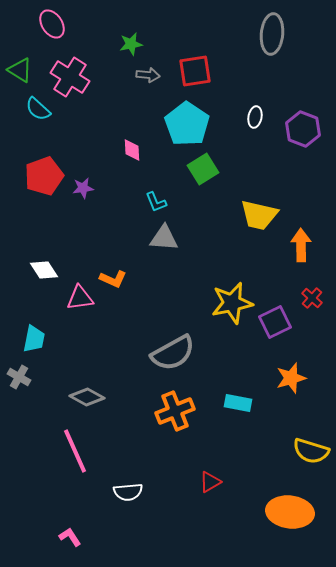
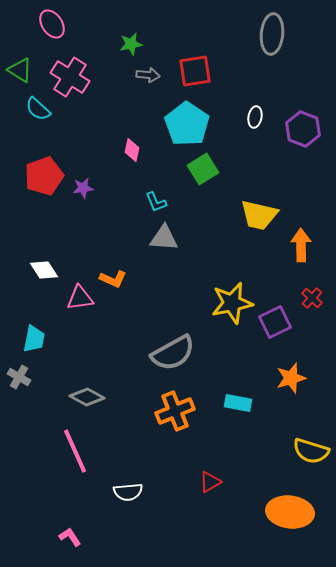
pink diamond: rotated 15 degrees clockwise
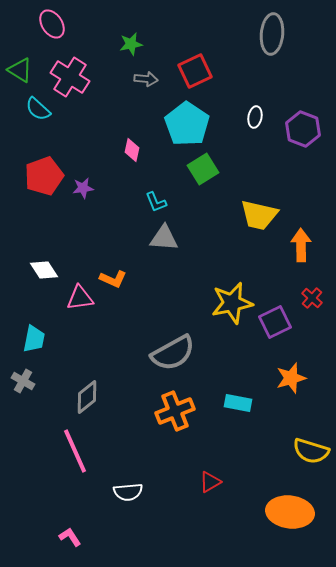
red square: rotated 16 degrees counterclockwise
gray arrow: moved 2 px left, 4 px down
gray cross: moved 4 px right, 4 px down
gray diamond: rotated 68 degrees counterclockwise
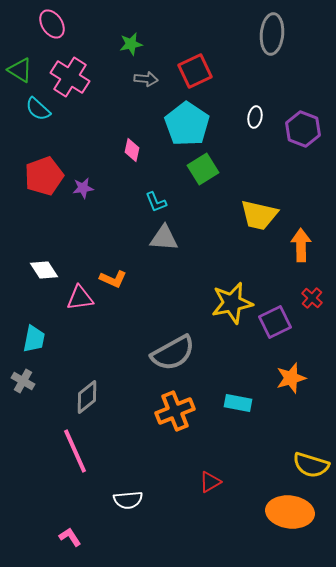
yellow semicircle: moved 14 px down
white semicircle: moved 8 px down
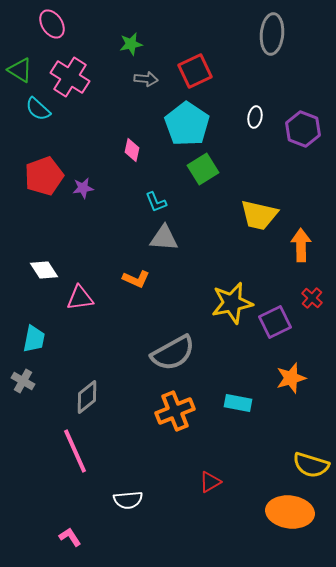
orange L-shape: moved 23 px right
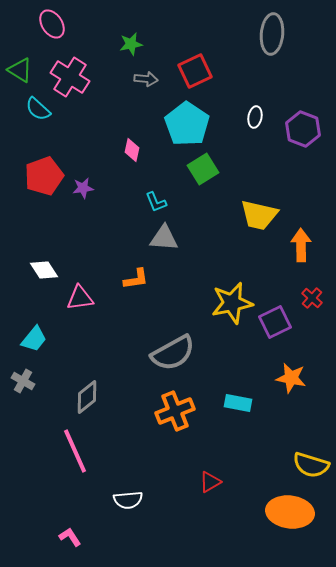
orange L-shape: rotated 32 degrees counterclockwise
cyan trapezoid: rotated 28 degrees clockwise
orange star: rotated 28 degrees clockwise
